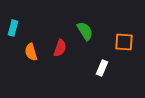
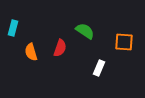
green semicircle: rotated 24 degrees counterclockwise
white rectangle: moved 3 px left
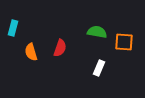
green semicircle: moved 12 px right, 1 px down; rotated 24 degrees counterclockwise
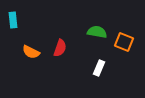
cyan rectangle: moved 8 px up; rotated 21 degrees counterclockwise
orange square: rotated 18 degrees clockwise
orange semicircle: rotated 48 degrees counterclockwise
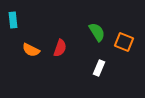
green semicircle: rotated 48 degrees clockwise
orange semicircle: moved 2 px up
